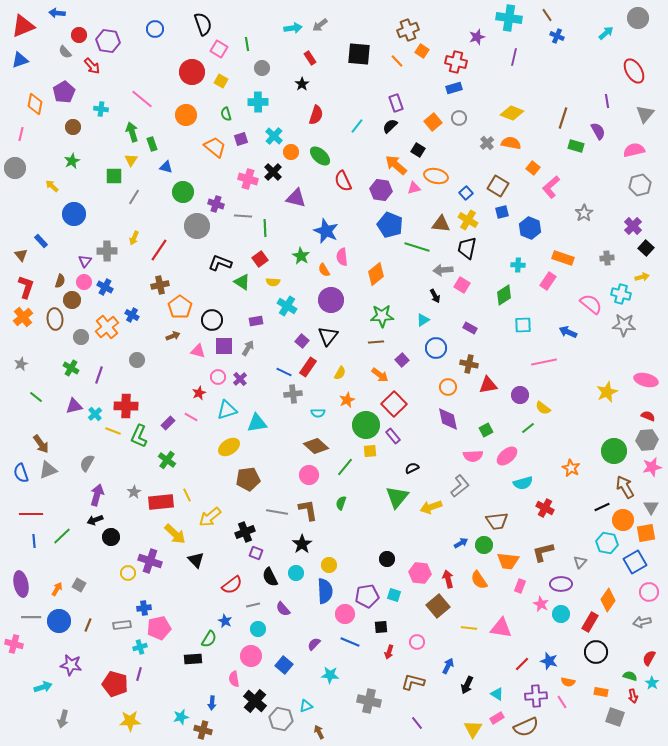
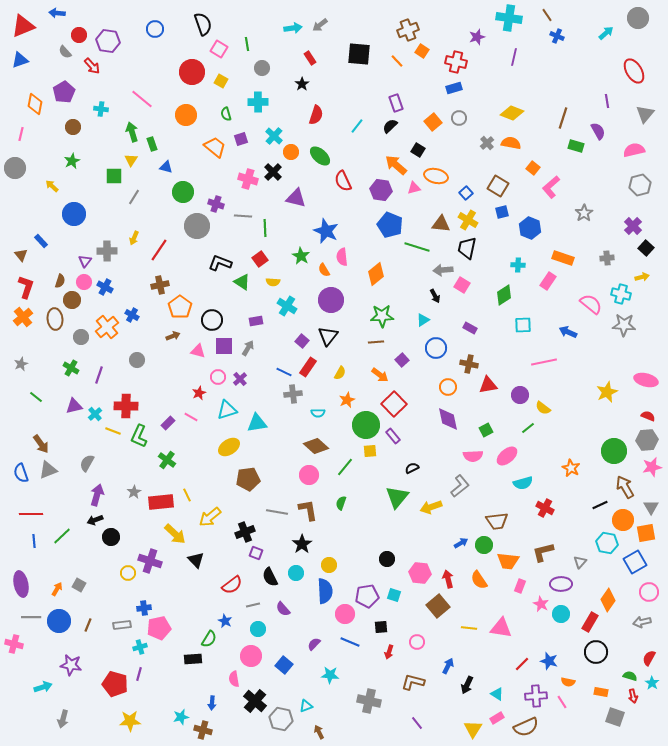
black line at (602, 507): moved 2 px left, 2 px up
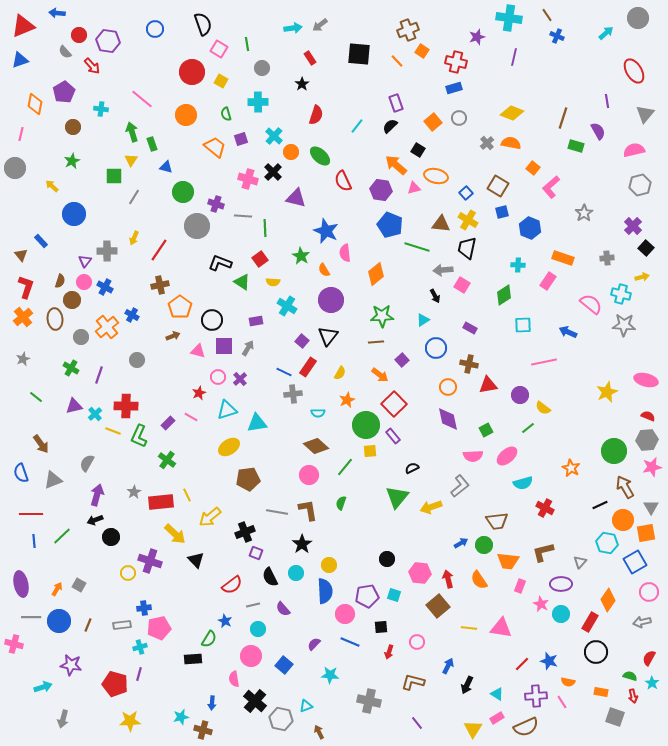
pink semicircle at (342, 257): moved 3 px right, 4 px up
gray star at (21, 364): moved 2 px right, 5 px up
gray triangle at (48, 470): moved 5 px right, 10 px down
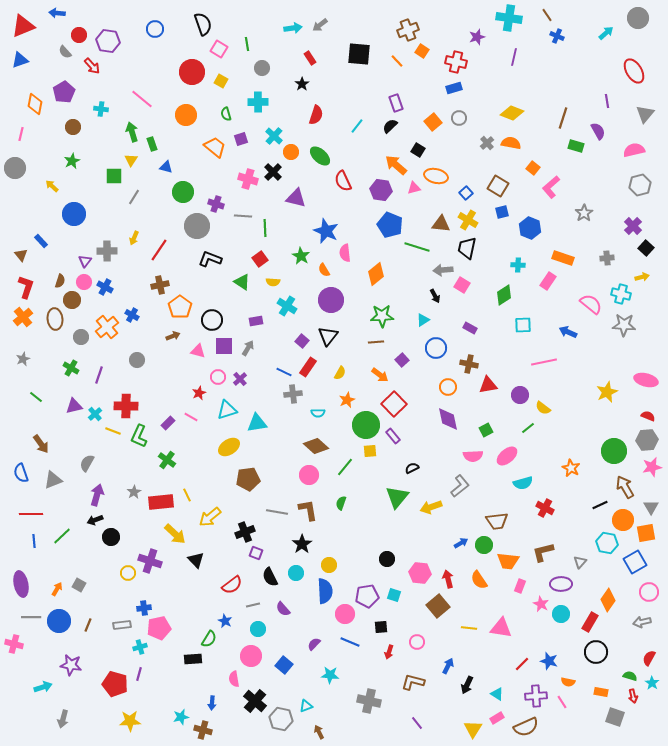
black L-shape at (220, 263): moved 10 px left, 4 px up
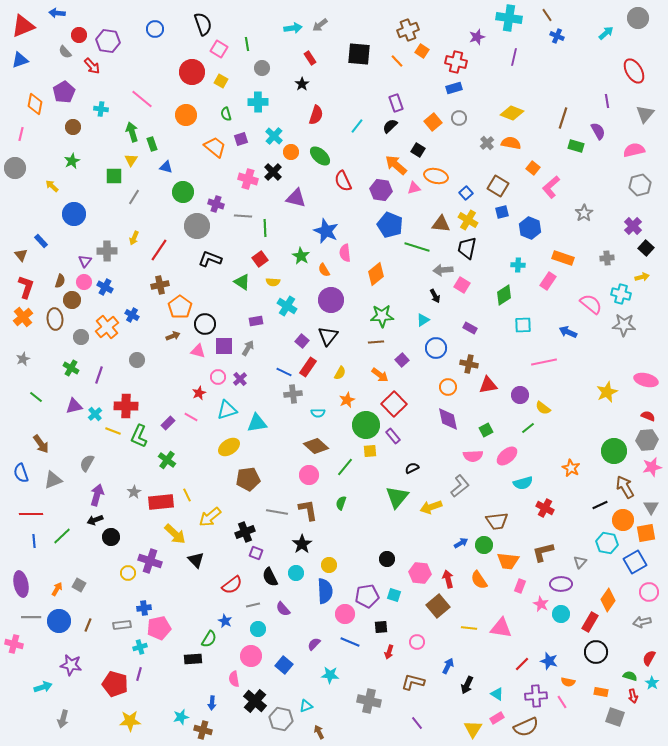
black circle at (212, 320): moved 7 px left, 4 px down
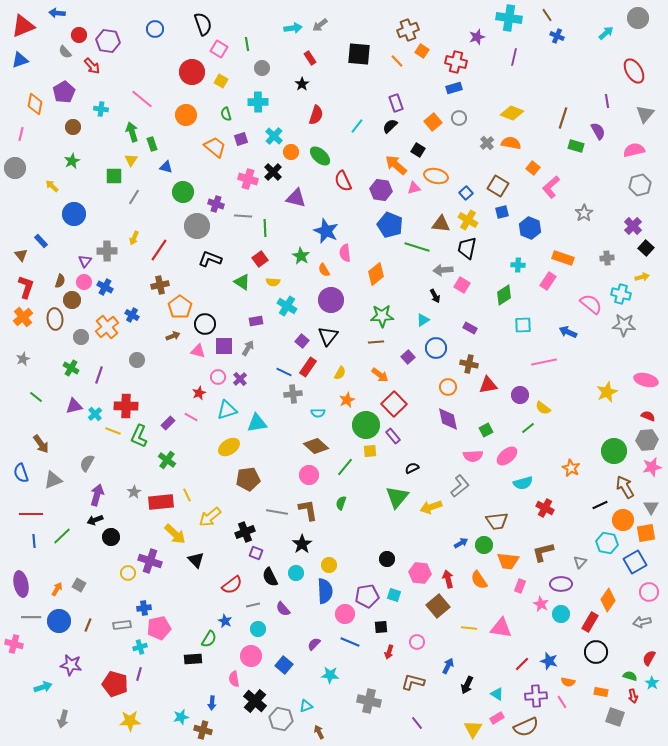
purple square at (402, 360): moved 6 px right, 3 px up
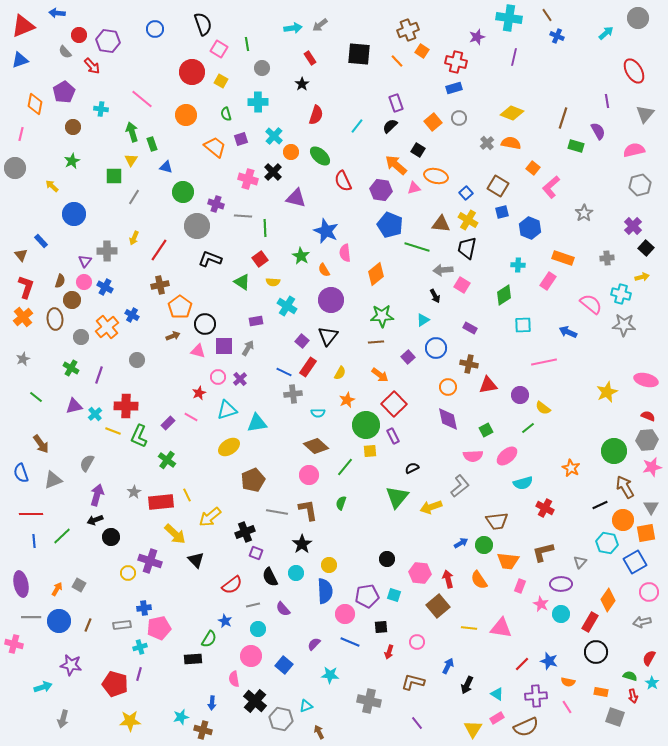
purple rectangle at (393, 436): rotated 14 degrees clockwise
brown pentagon at (248, 479): moved 5 px right, 1 px down; rotated 15 degrees counterclockwise
pink line at (562, 702): moved 5 px right, 5 px down
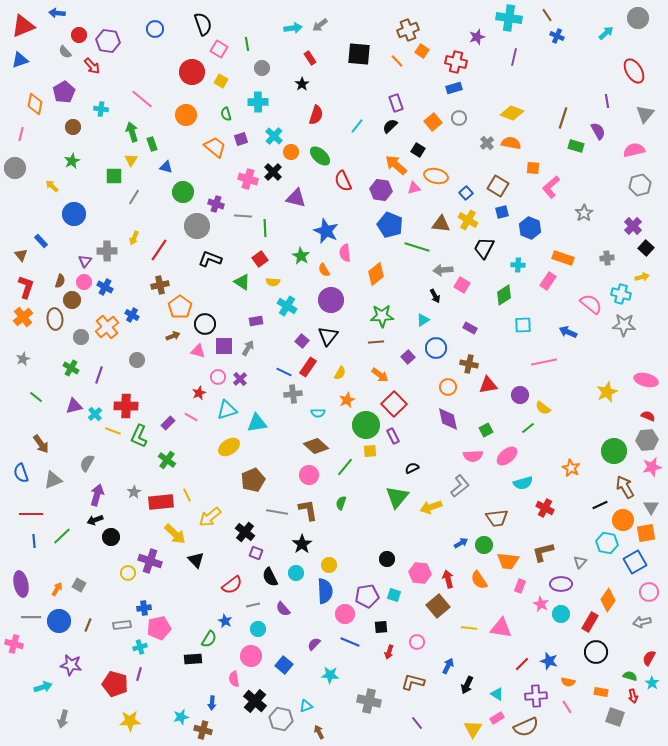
orange square at (533, 168): rotated 32 degrees counterclockwise
black trapezoid at (467, 248): moved 17 px right; rotated 15 degrees clockwise
brown trapezoid at (497, 521): moved 3 px up
black cross at (245, 532): rotated 30 degrees counterclockwise
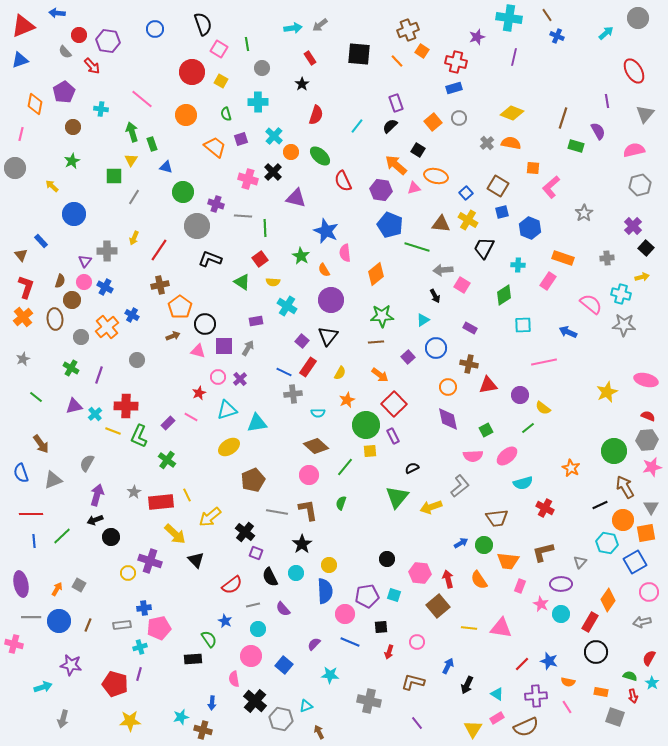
green semicircle at (209, 639): rotated 66 degrees counterclockwise
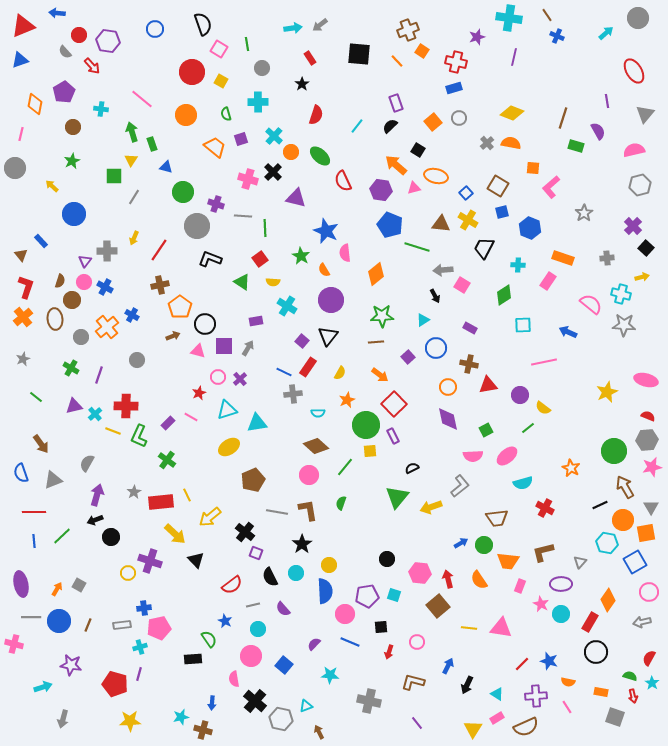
red line at (31, 514): moved 3 px right, 2 px up
